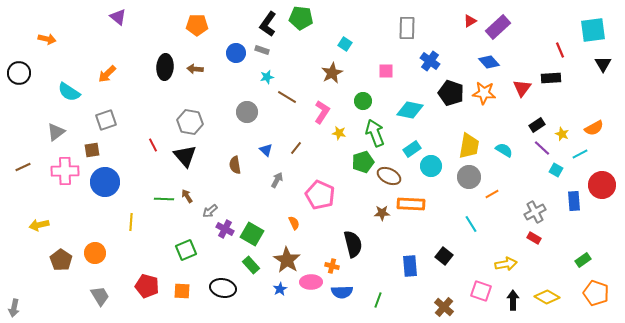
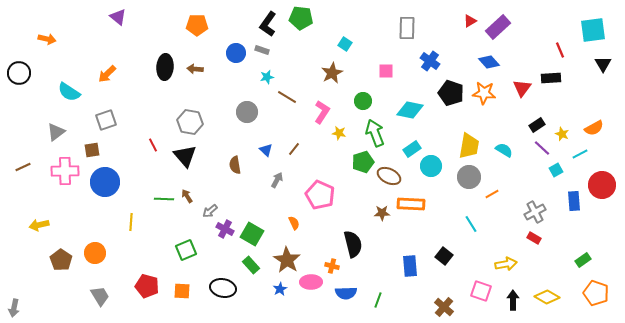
brown line at (296, 148): moved 2 px left, 1 px down
cyan square at (556, 170): rotated 32 degrees clockwise
blue semicircle at (342, 292): moved 4 px right, 1 px down
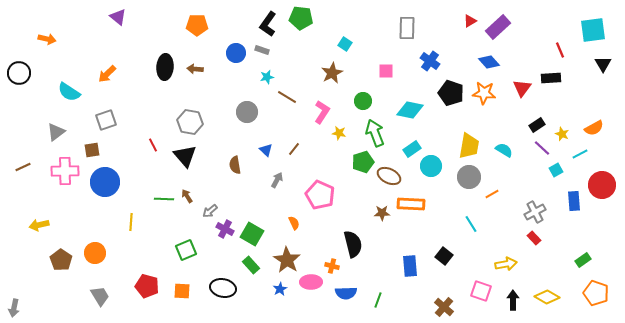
red rectangle at (534, 238): rotated 16 degrees clockwise
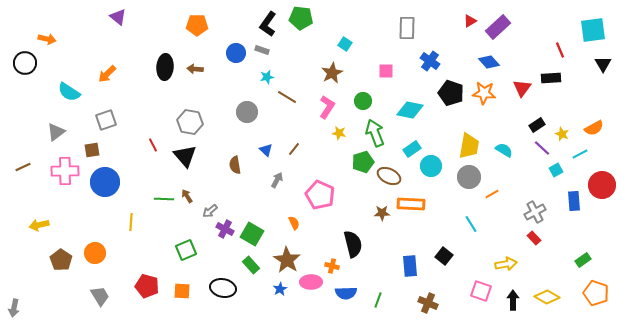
black circle at (19, 73): moved 6 px right, 10 px up
pink L-shape at (322, 112): moved 5 px right, 5 px up
brown cross at (444, 307): moved 16 px left, 4 px up; rotated 18 degrees counterclockwise
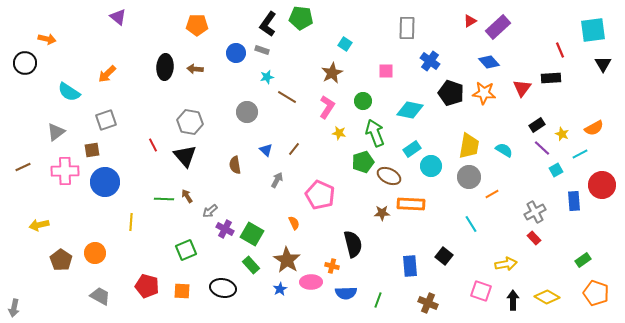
gray trapezoid at (100, 296): rotated 30 degrees counterclockwise
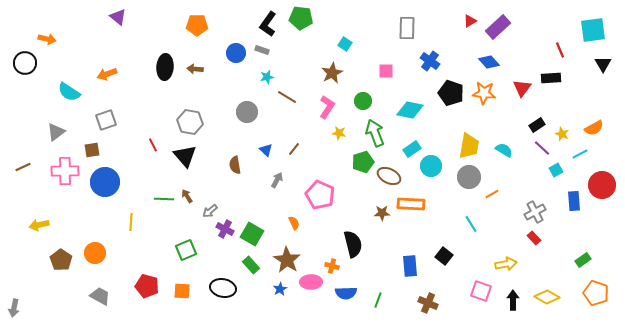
orange arrow at (107, 74): rotated 24 degrees clockwise
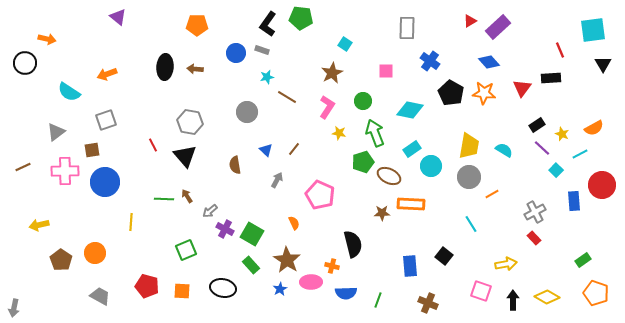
black pentagon at (451, 93): rotated 10 degrees clockwise
cyan square at (556, 170): rotated 16 degrees counterclockwise
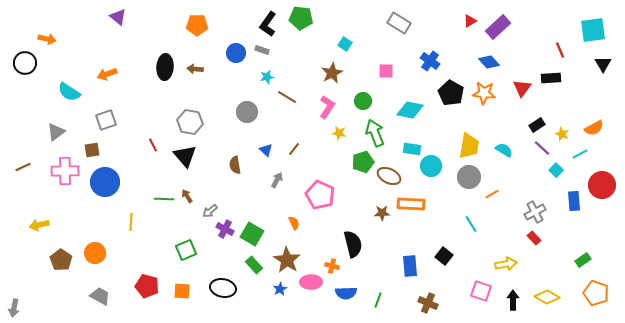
gray rectangle at (407, 28): moved 8 px left, 5 px up; rotated 60 degrees counterclockwise
cyan rectangle at (412, 149): rotated 42 degrees clockwise
green rectangle at (251, 265): moved 3 px right
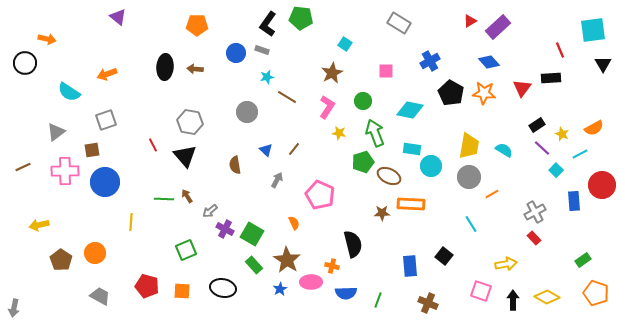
blue cross at (430, 61): rotated 24 degrees clockwise
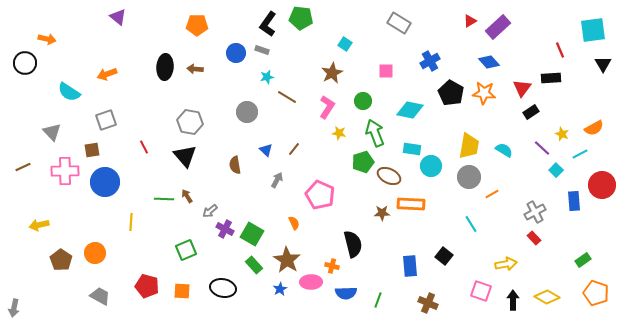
black rectangle at (537, 125): moved 6 px left, 13 px up
gray triangle at (56, 132): moved 4 px left; rotated 36 degrees counterclockwise
red line at (153, 145): moved 9 px left, 2 px down
